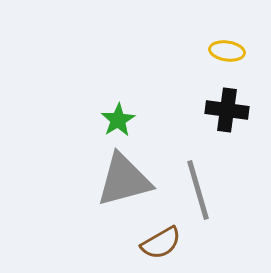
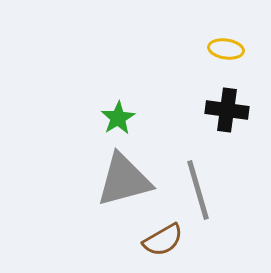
yellow ellipse: moved 1 px left, 2 px up
green star: moved 2 px up
brown semicircle: moved 2 px right, 3 px up
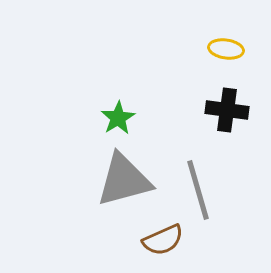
brown semicircle: rotated 6 degrees clockwise
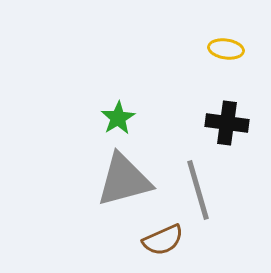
black cross: moved 13 px down
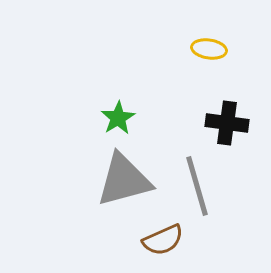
yellow ellipse: moved 17 px left
gray line: moved 1 px left, 4 px up
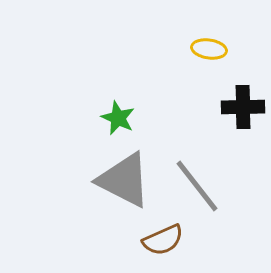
green star: rotated 16 degrees counterclockwise
black cross: moved 16 px right, 16 px up; rotated 9 degrees counterclockwise
gray triangle: rotated 42 degrees clockwise
gray line: rotated 22 degrees counterclockwise
